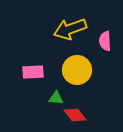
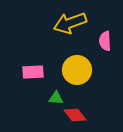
yellow arrow: moved 6 px up
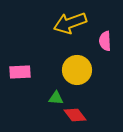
pink rectangle: moved 13 px left
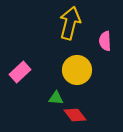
yellow arrow: rotated 124 degrees clockwise
pink rectangle: rotated 40 degrees counterclockwise
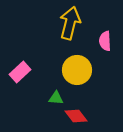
red diamond: moved 1 px right, 1 px down
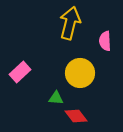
yellow circle: moved 3 px right, 3 px down
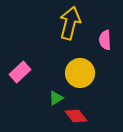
pink semicircle: moved 1 px up
green triangle: rotated 35 degrees counterclockwise
